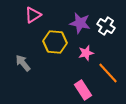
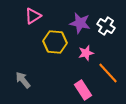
pink triangle: moved 1 px down
gray arrow: moved 17 px down
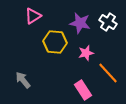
white cross: moved 2 px right, 4 px up
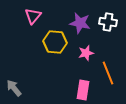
pink triangle: rotated 18 degrees counterclockwise
white cross: rotated 24 degrees counterclockwise
orange line: rotated 20 degrees clockwise
gray arrow: moved 9 px left, 8 px down
pink rectangle: rotated 42 degrees clockwise
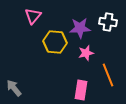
purple star: moved 5 px down; rotated 15 degrees counterclockwise
orange line: moved 2 px down
pink rectangle: moved 2 px left
